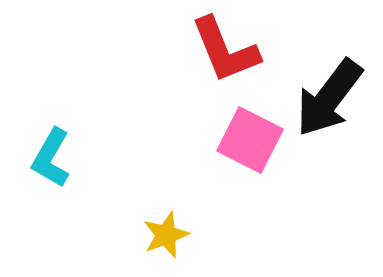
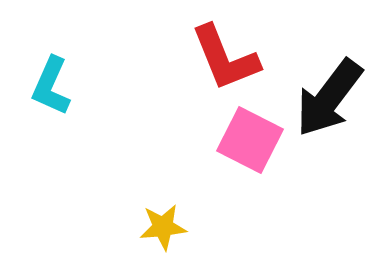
red L-shape: moved 8 px down
cyan L-shape: moved 72 px up; rotated 6 degrees counterclockwise
yellow star: moved 3 px left, 8 px up; rotated 15 degrees clockwise
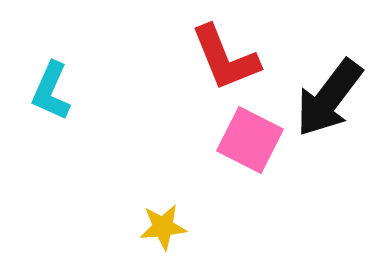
cyan L-shape: moved 5 px down
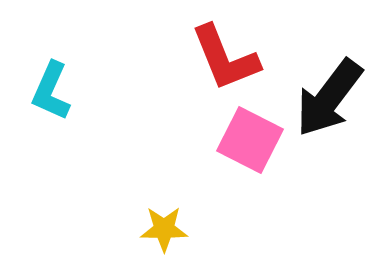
yellow star: moved 1 px right, 2 px down; rotated 6 degrees clockwise
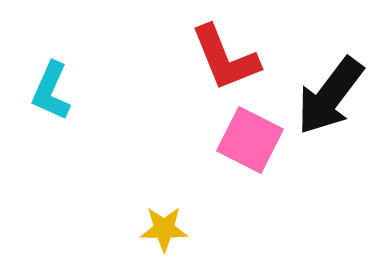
black arrow: moved 1 px right, 2 px up
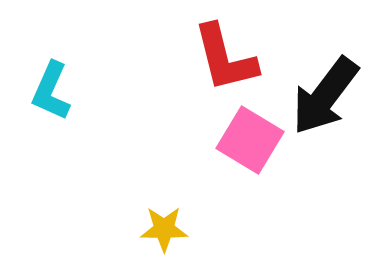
red L-shape: rotated 8 degrees clockwise
black arrow: moved 5 px left
pink square: rotated 4 degrees clockwise
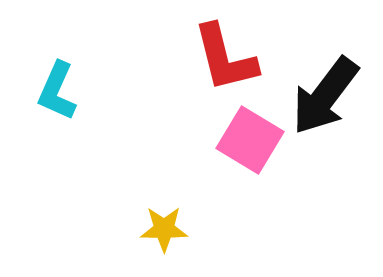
cyan L-shape: moved 6 px right
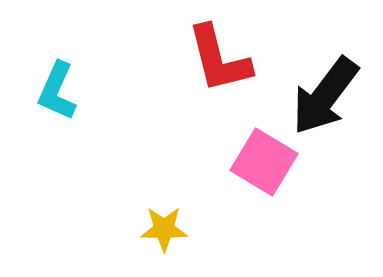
red L-shape: moved 6 px left, 1 px down
pink square: moved 14 px right, 22 px down
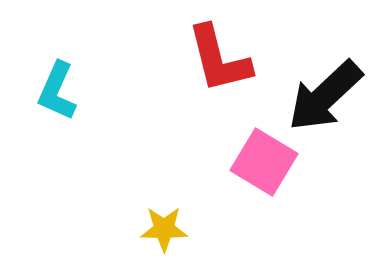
black arrow: rotated 10 degrees clockwise
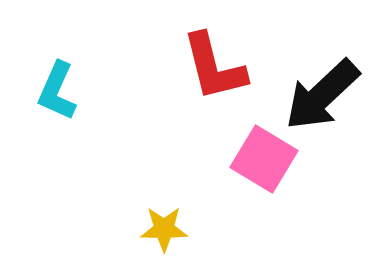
red L-shape: moved 5 px left, 8 px down
black arrow: moved 3 px left, 1 px up
pink square: moved 3 px up
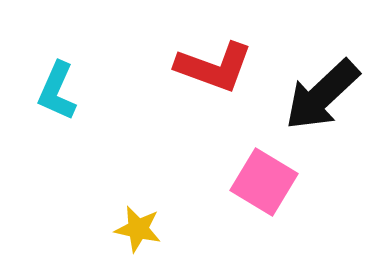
red L-shape: rotated 56 degrees counterclockwise
pink square: moved 23 px down
yellow star: moved 26 px left; rotated 12 degrees clockwise
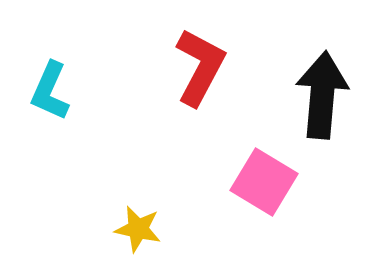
red L-shape: moved 14 px left; rotated 82 degrees counterclockwise
cyan L-shape: moved 7 px left
black arrow: rotated 138 degrees clockwise
